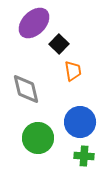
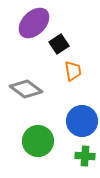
black square: rotated 12 degrees clockwise
gray diamond: rotated 40 degrees counterclockwise
blue circle: moved 2 px right, 1 px up
green circle: moved 3 px down
green cross: moved 1 px right
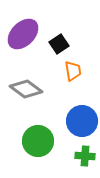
purple ellipse: moved 11 px left, 11 px down
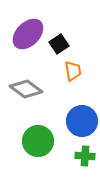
purple ellipse: moved 5 px right
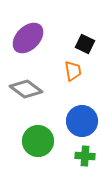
purple ellipse: moved 4 px down
black square: moved 26 px right; rotated 30 degrees counterclockwise
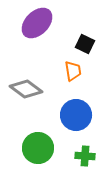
purple ellipse: moved 9 px right, 15 px up
blue circle: moved 6 px left, 6 px up
green circle: moved 7 px down
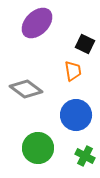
green cross: rotated 24 degrees clockwise
